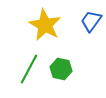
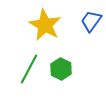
green hexagon: rotated 15 degrees clockwise
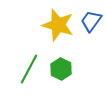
yellow star: moved 13 px right; rotated 12 degrees counterclockwise
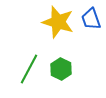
blue trapezoid: moved 2 px up; rotated 55 degrees counterclockwise
yellow star: moved 3 px up
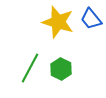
blue trapezoid: rotated 20 degrees counterclockwise
green line: moved 1 px right, 1 px up
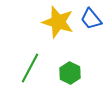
green hexagon: moved 9 px right, 4 px down
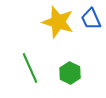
blue trapezoid: rotated 15 degrees clockwise
green line: rotated 52 degrees counterclockwise
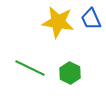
yellow star: rotated 8 degrees counterclockwise
green line: rotated 40 degrees counterclockwise
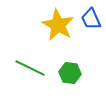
yellow star: moved 3 px down; rotated 20 degrees clockwise
green hexagon: rotated 20 degrees counterclockwise
